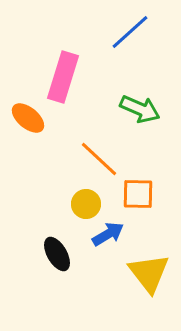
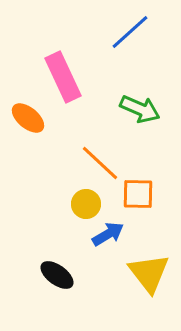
pink rectangle: rotated 42 degrees counterclockwise
orange line: moved 1 px right, 4 px down
black ellipse: moved 21 px down; rotated 24 degrees counterclockwise
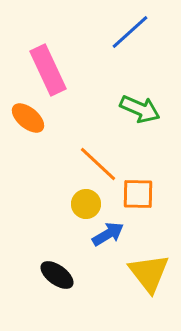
pink rectangle: moved 15 px left, 7 px up
orange line: moved 2 px left, 1 px down
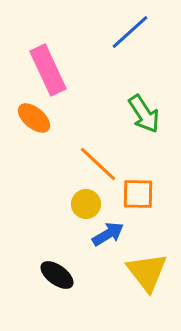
green arrow: moved 4 px right, 5 px down; rotated 33 degrees clockwise
orange ellipse: moved 6 px right
yellow triangle: moved 2 px left, 1 px up
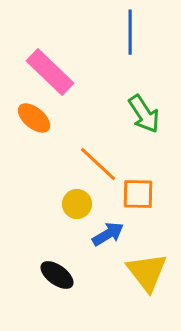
blue line: rotated 48 degrees counterclockwise
pink rectangle: moved 2 px right, 2 px down; rotated 21 degrees counterclockwise
yellow circle: moved 9 px left
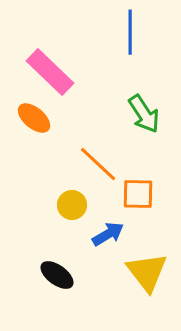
yellow circle: moved 5 px left, 1 px down
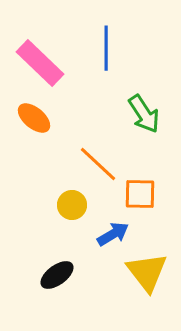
blue line: moved 24 px left, 16 px down
pink rectangle: moved 10 px left, 9 px up
orange square: moved 2 px right
blue arrow: moved 5 px right
black ellipse: rotated 72 degrees counterclockwise
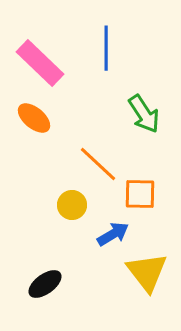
black ellipse: moved 12 px left, 9 px down
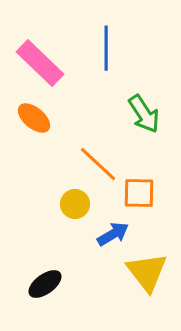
orange square: moved 1 px left, 1 px up
yellow circle: moved 3 px right, 1 px up
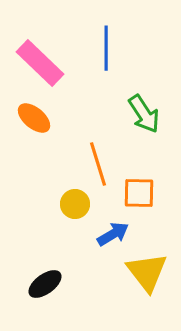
orange line: rotated 30 degrees clockwise
